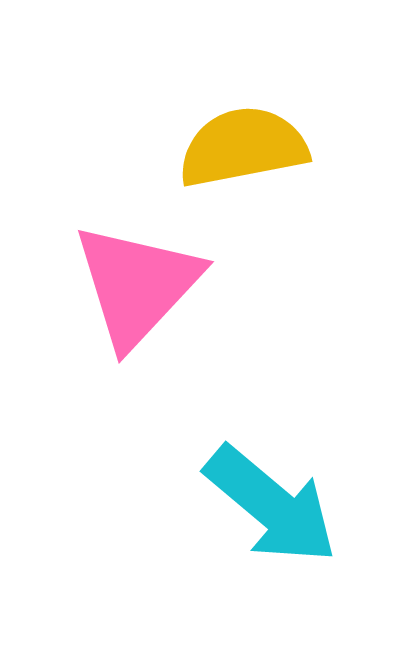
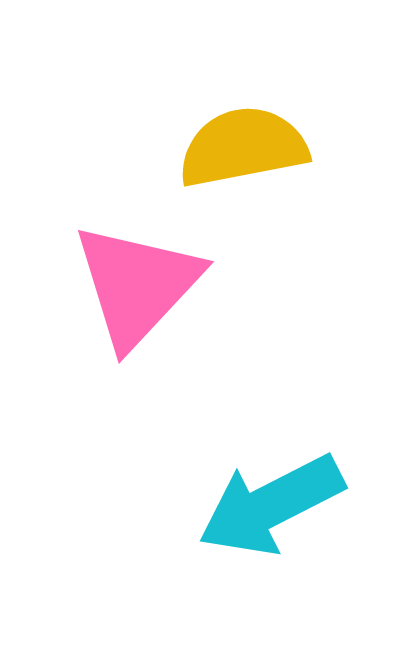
cyan arrow: rotated 113 degrees clockwise
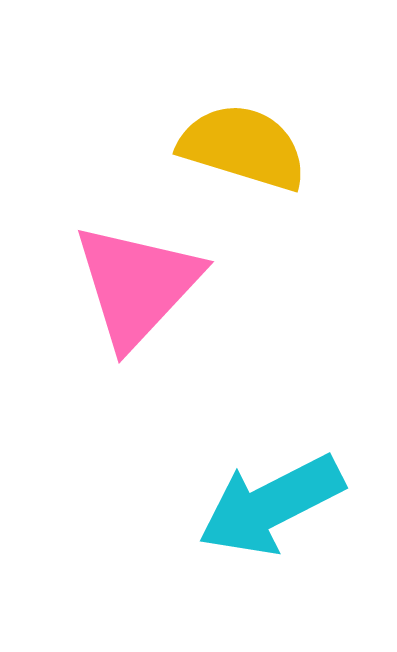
yellow semicircle: rotated 28 degrees clockwise
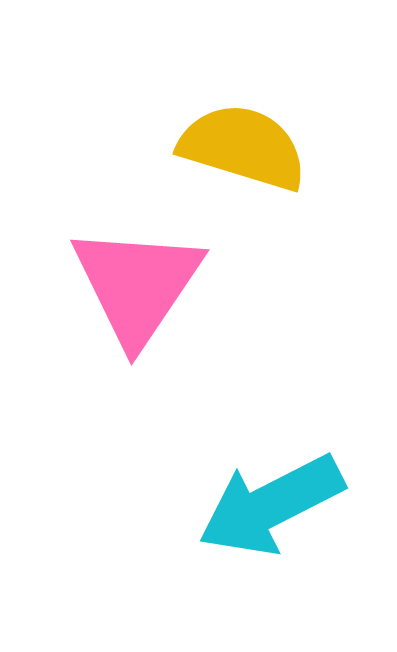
pink triangle: rotated 9 degrees counterclockwise
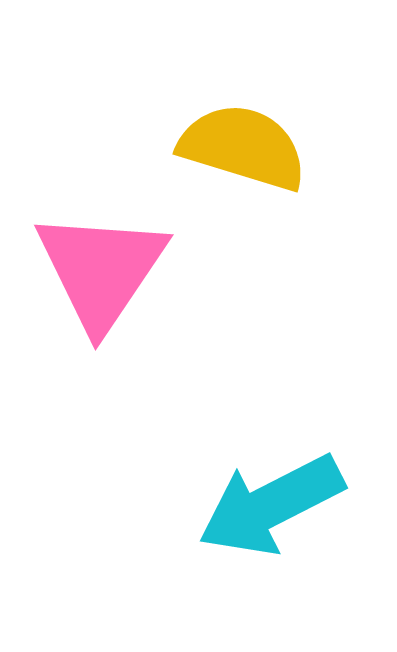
pink triangle: moved 36 px left, 15 px up
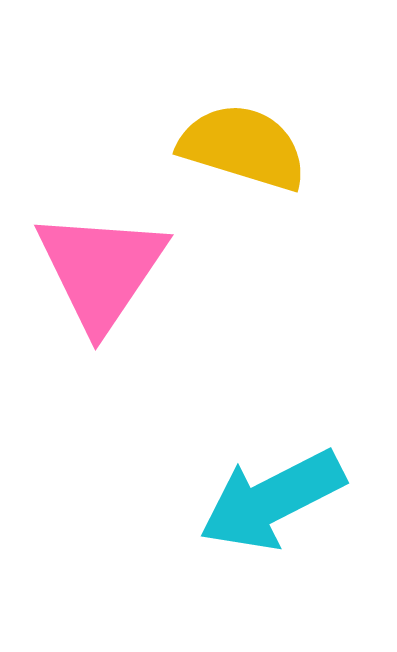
cyan arrow: moved 1 px right, 5 px up
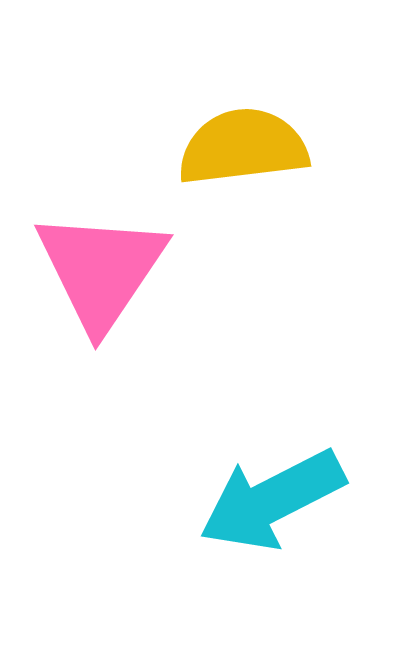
yellow semicircle: rotated 24 degrees counterclockwise
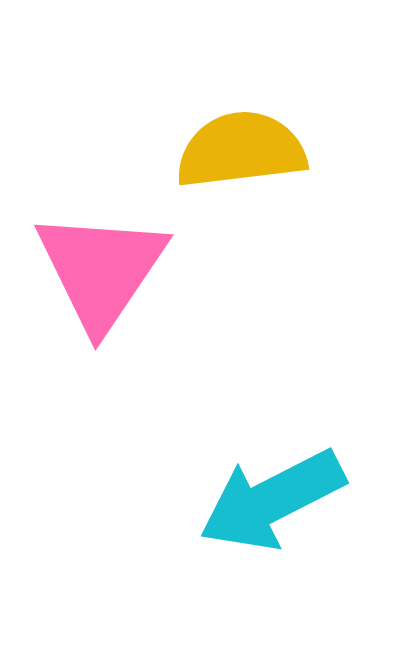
yellow semicircle: moved 2 px left, 3 px down
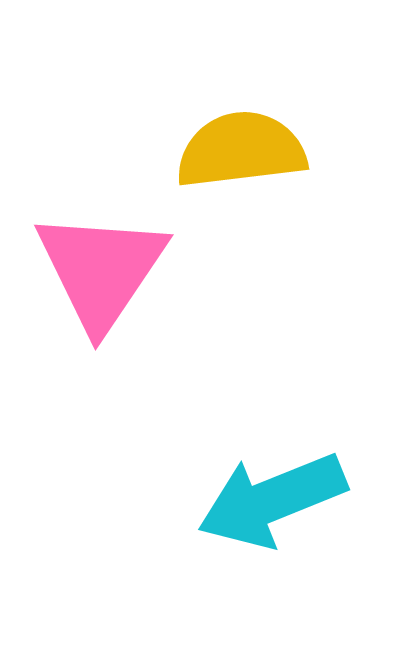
cyan arrow: rotated 5 degrees clockwise
